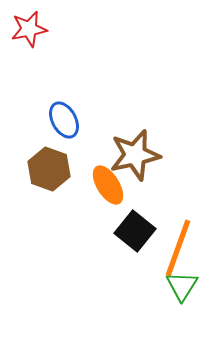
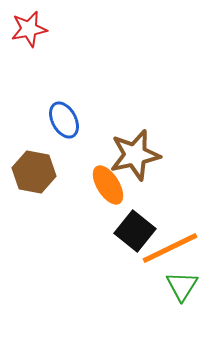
brown hexagon: moved 15 px left, 3 px down; rotated 9 degrees counterclockwise
orange line: moved 8 px left; rotated 44 degrees clockwise
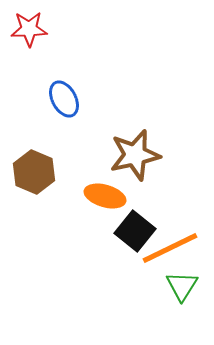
red star: rotated 9 degrees clockwise
blue ellipse: moved 21 px up
brown hexagon: rotated 12 degrees clockwise
orange ellipse: moved 3 px left, 11 px down; rotated 42 degrees counterclockwise
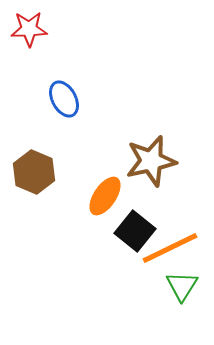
brown star: moved 16 px right, 6 px down
orange ellipse: rotated 72 degrees counterclockwise
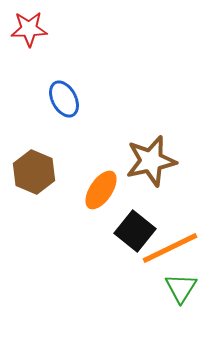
orange ellipse: moved 4 px left, 6 px up
green triangle: moved 1 px left, 2 px down
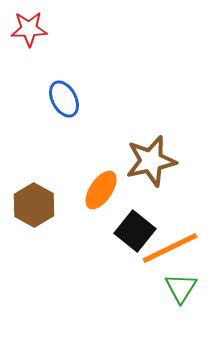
brown hexagon: moved 33 px down; rotated 6 degrees clockwise
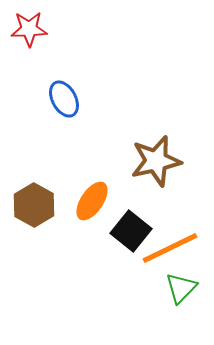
brown star: moved 5 px right
orange ellipse: moved 9 px left, 11 px down
black square: moved 4 px left
green triangle: rotated 12 degrees clockwise
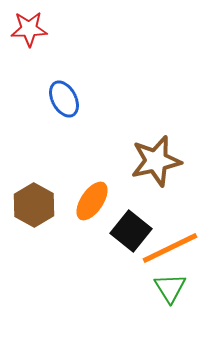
green triangle: moved 11 px left; rotated 16 degrees counterclockwise
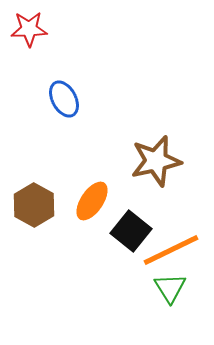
orange line: moved 1 px right, 2 px down
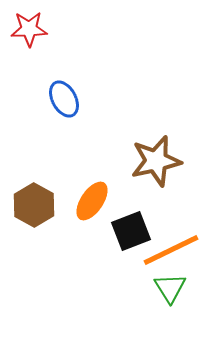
black square: rotated 30 degrees clockwise
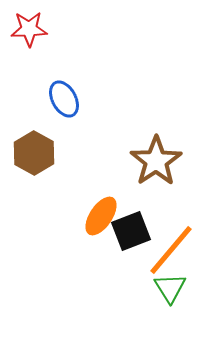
brown star: rotated 21 degrees counterclockwise
orange ellipse: moved 9 px right, 15 px down
brown hexagon: moved 52 px up
orange line: rotated 24 degrees counterclockwise
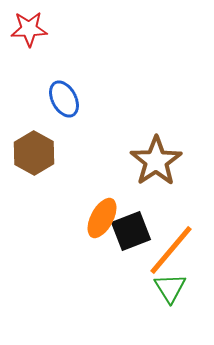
orange ellipse: moved 1 px right, 2 px down; rotated 6 degrees counterclockwise
